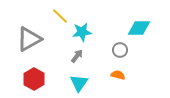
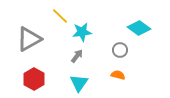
cyan diamond: rotated 35 degrees clockwise
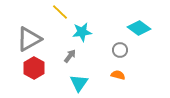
yellow line: moved 4 px up
gray arrow: moved 7 px left
red hexagon: moved 11 px up
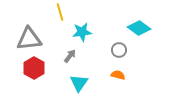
yellow line: rotated 30 degrees clockwise
gray triangle: rotated 24 degrees clockwise
gray circle: moved 1 px left
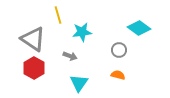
yellow line: moved 2 px left, 3 px down
gray triangle: moved 4 px right; rotated 40 degrees clockwise
gray arrow: rotated 72 degrees clockwise
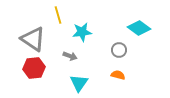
red hexagon: rotated 25 degrees clockwise
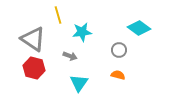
red hexagon: rotated 20 degrees clockwise
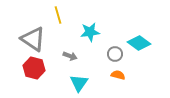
cyan diamond: moved 15 px down
cyan star: moved 8 px right
gray circle: moved 4 px left, 4 px down
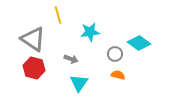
gray arrow: moved 1 px right, 3 px down
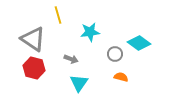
orange semicircle: moved 3 px right, 2 px down
